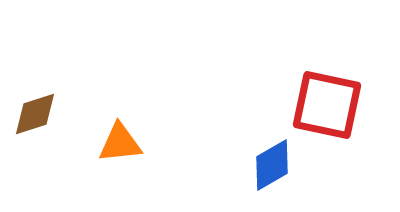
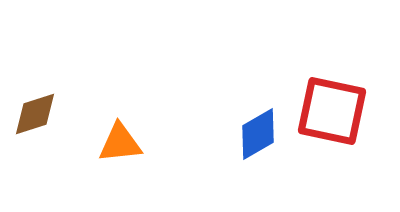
red square: moved 5 px right, 6 px down
blue diamond: moved 14 px left, 31 px up
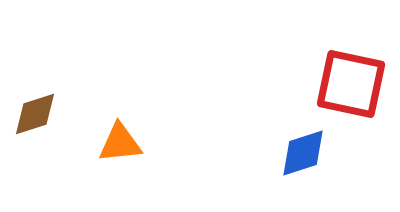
red square: moved 19 px right, 27 px up
blue diamond: moved 45 px right, 19 px down; rotated 12 degrees clockwise
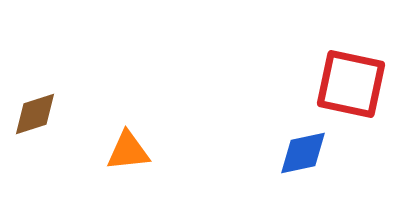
orange triangle: moved 8 px right, 8 px down
blue diamond: rotated 6 degrees clockwise
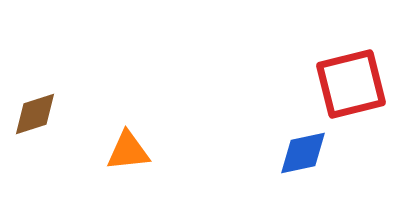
red square: rotated 26 degrees counterclockwise
